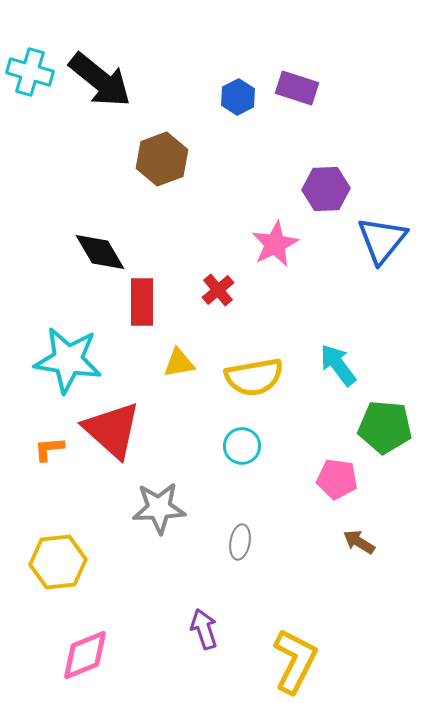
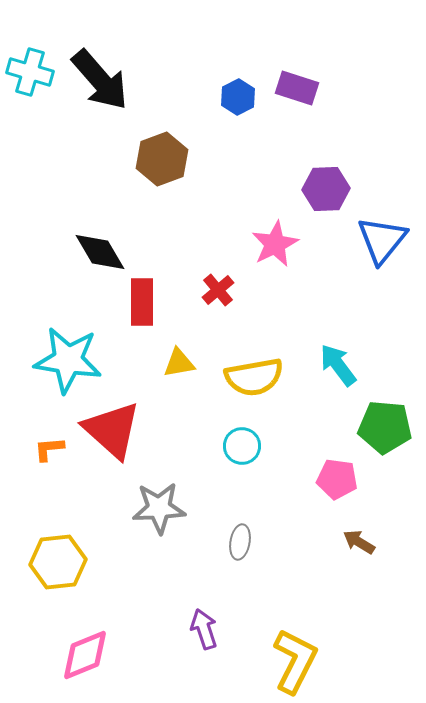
black arrow: rotated 10 degrees clockwise
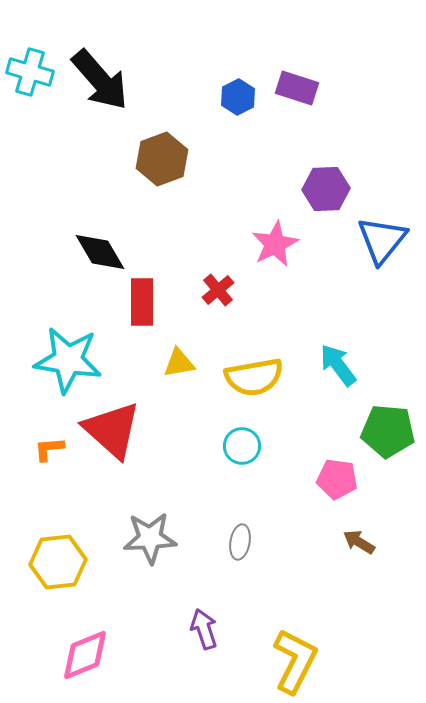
green pentagon: moved 3 px right, 4 px down
gray star: moved 9 px left, 30 px down
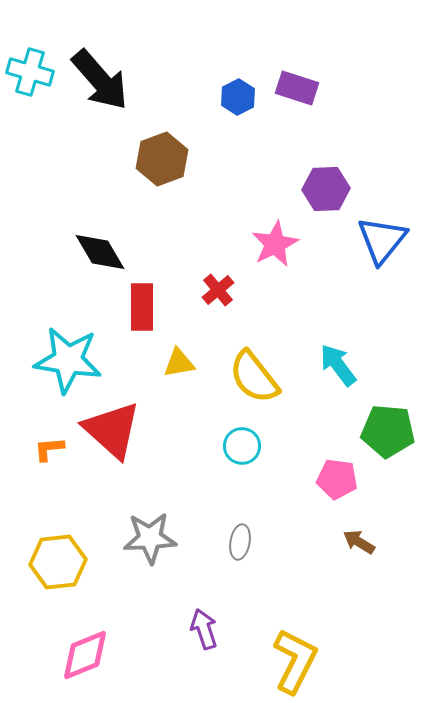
red rectangle: moved 5 px down
yellow semicircle: rotated 62 degrees clockwise
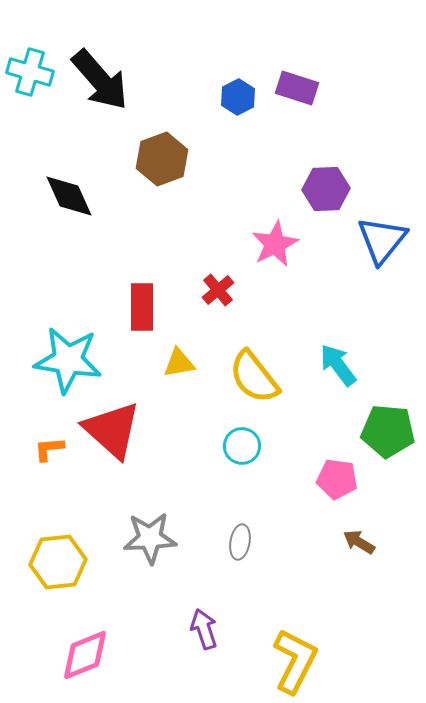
black diamond: moved 31 px left, 56 px up; rotated 6 degrees clockwise
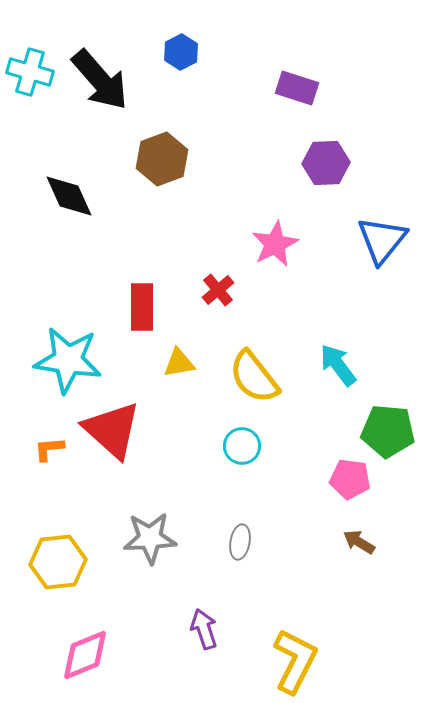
blue hexagon: moved 57 px left, 45 px up
purple hexagon: moved 26 px up
pink pentagon: moved 13 px right
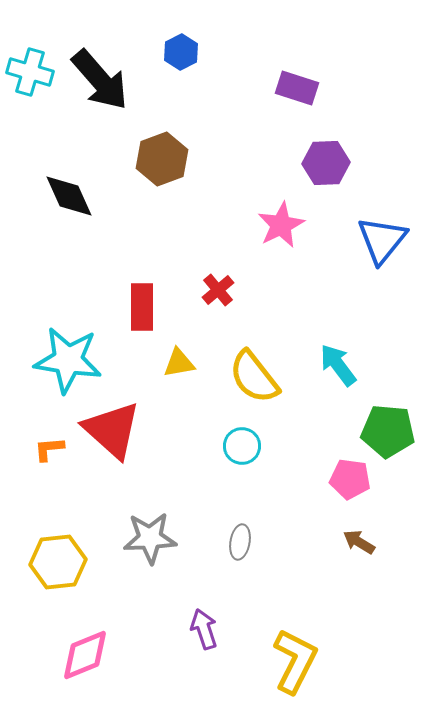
pink star: moved 6 px right, 19 px up
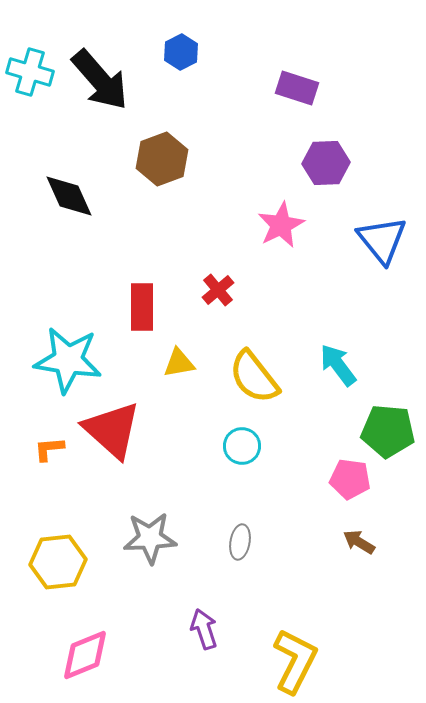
blue triangle: rotated 18 degrees counterclockwise
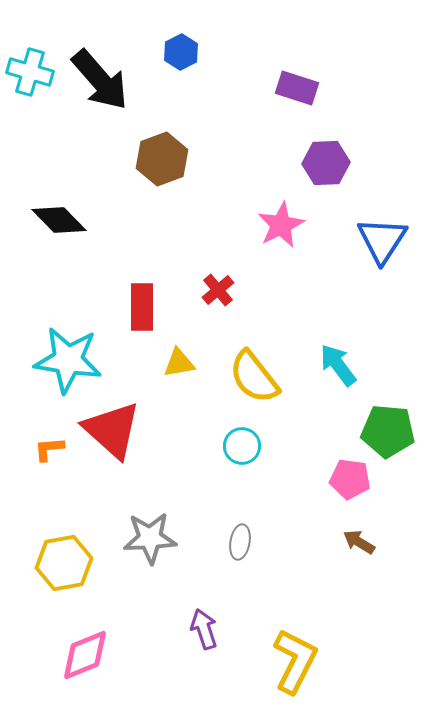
black diamond: moved 10 px left, 24 px down; rotated 20 degrees counterclockwise
blue triangle: rotated 12 degrees clockwise
yellow hexagon: moved 6 px right, 1 px down; rotated 4 degrees counterclockwise
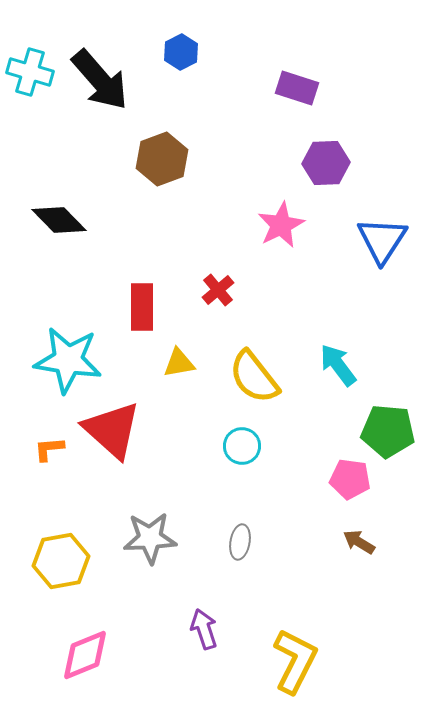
yellow hexagon: moved 3 px left, 2 px up
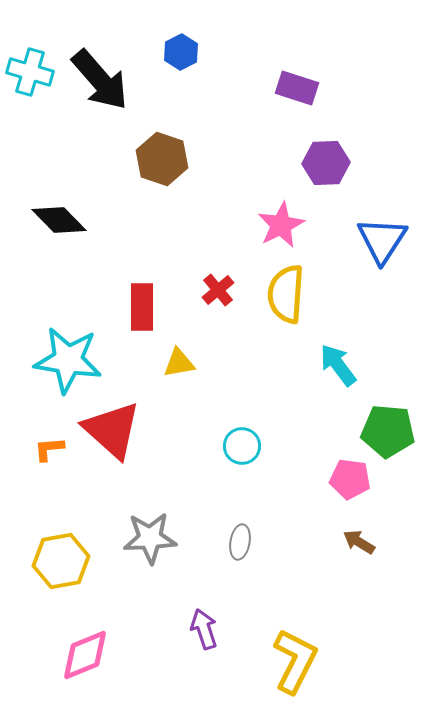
brown hexagon: rotated 21 degrees counterclockwise
yellow semicircle: moved 32 px right, 83 px up; rotated 42 degrees clockwise
